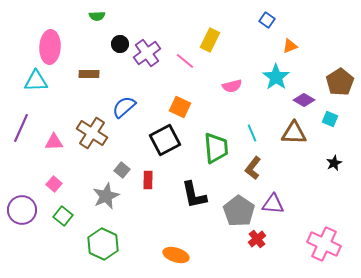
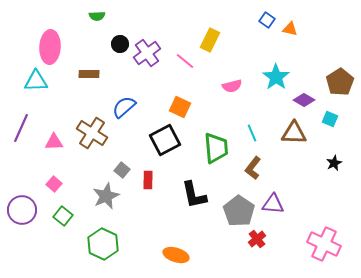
orange triangle: moved 17 px up; rotated 35 degrees clockwise
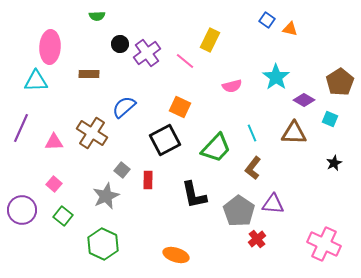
green trapezoid: rotated 48 degrees clockwise
